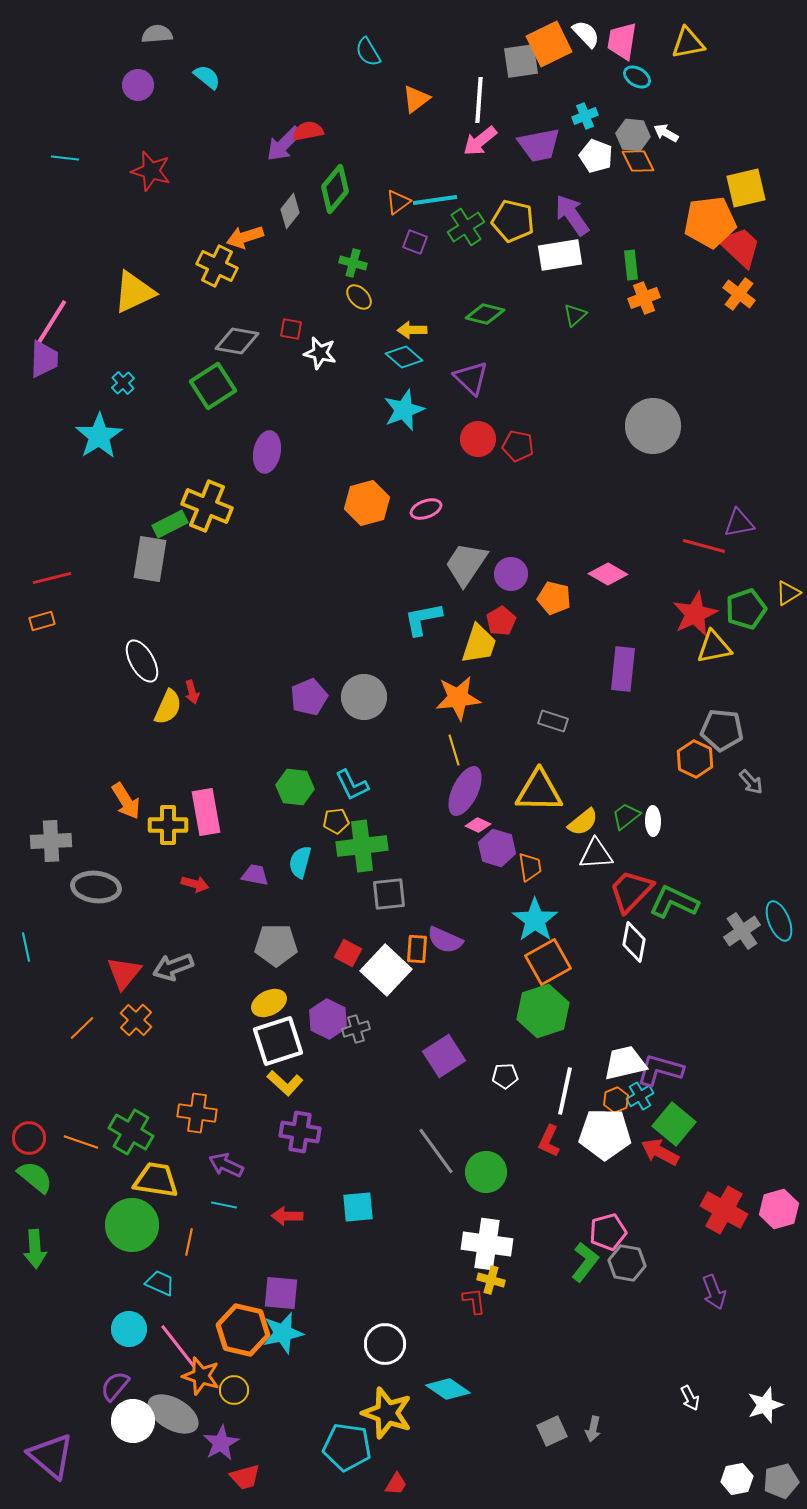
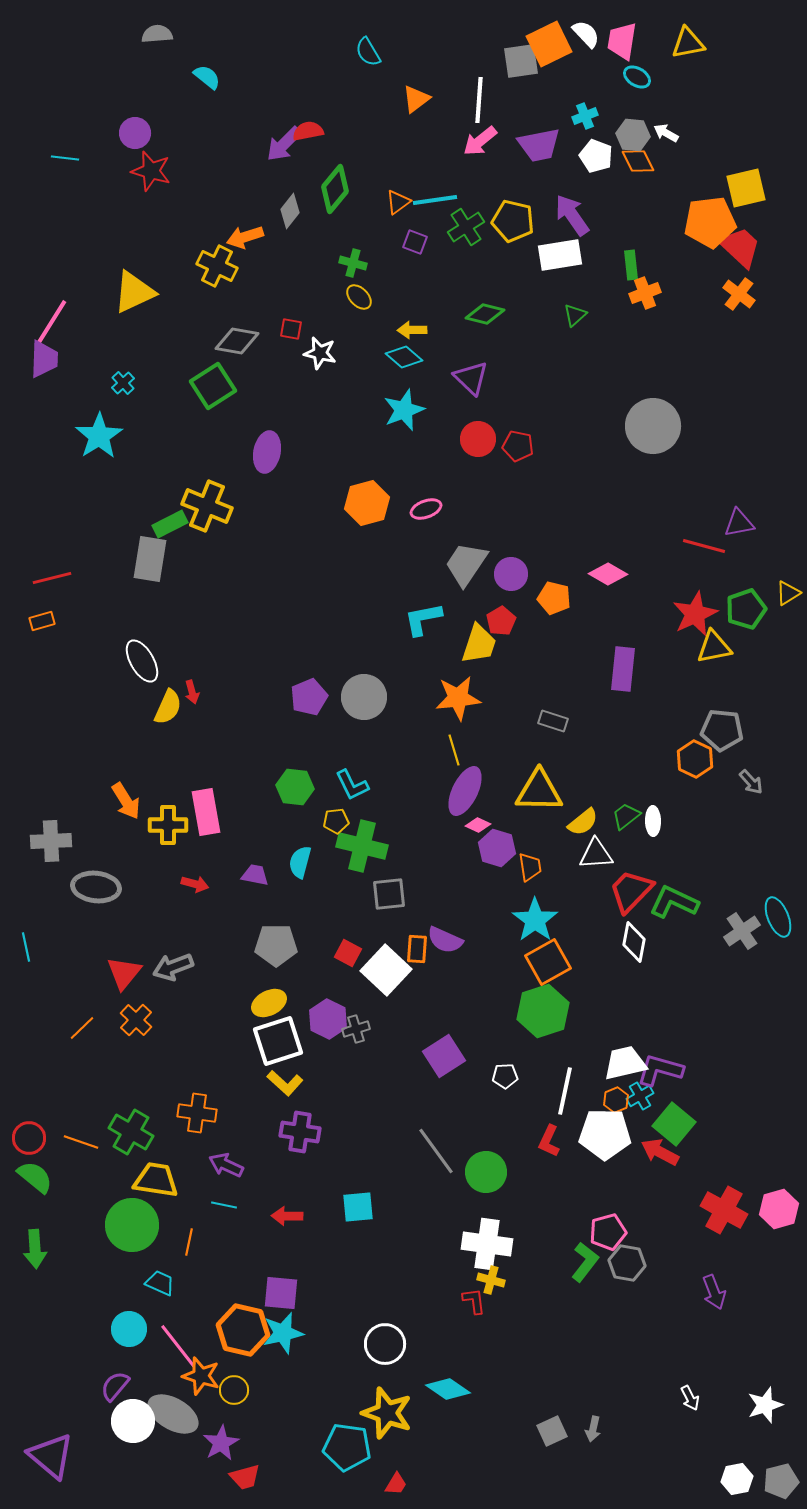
purple circle at (138, 85): moved 3 px left, 48 px down
orange cross at (644, 298): moved 1 px right, 5 px up
green cross at (362, 846): rotated 21 degrees clockwise
cyan ellipse at (779, 921): moved 1 px left, 4 px up
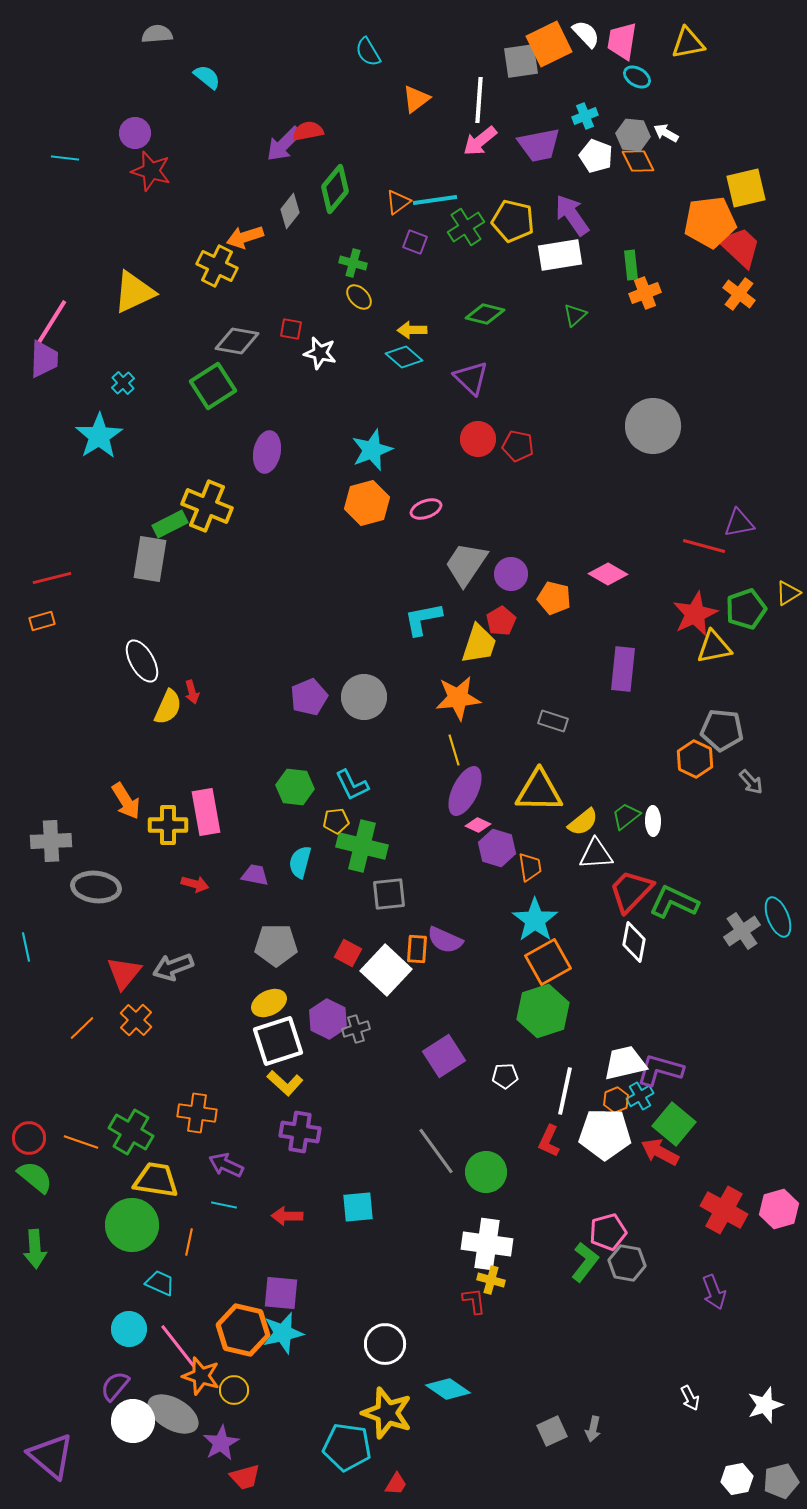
cyan star at (404, 410): moved 32 px left, 40 px down
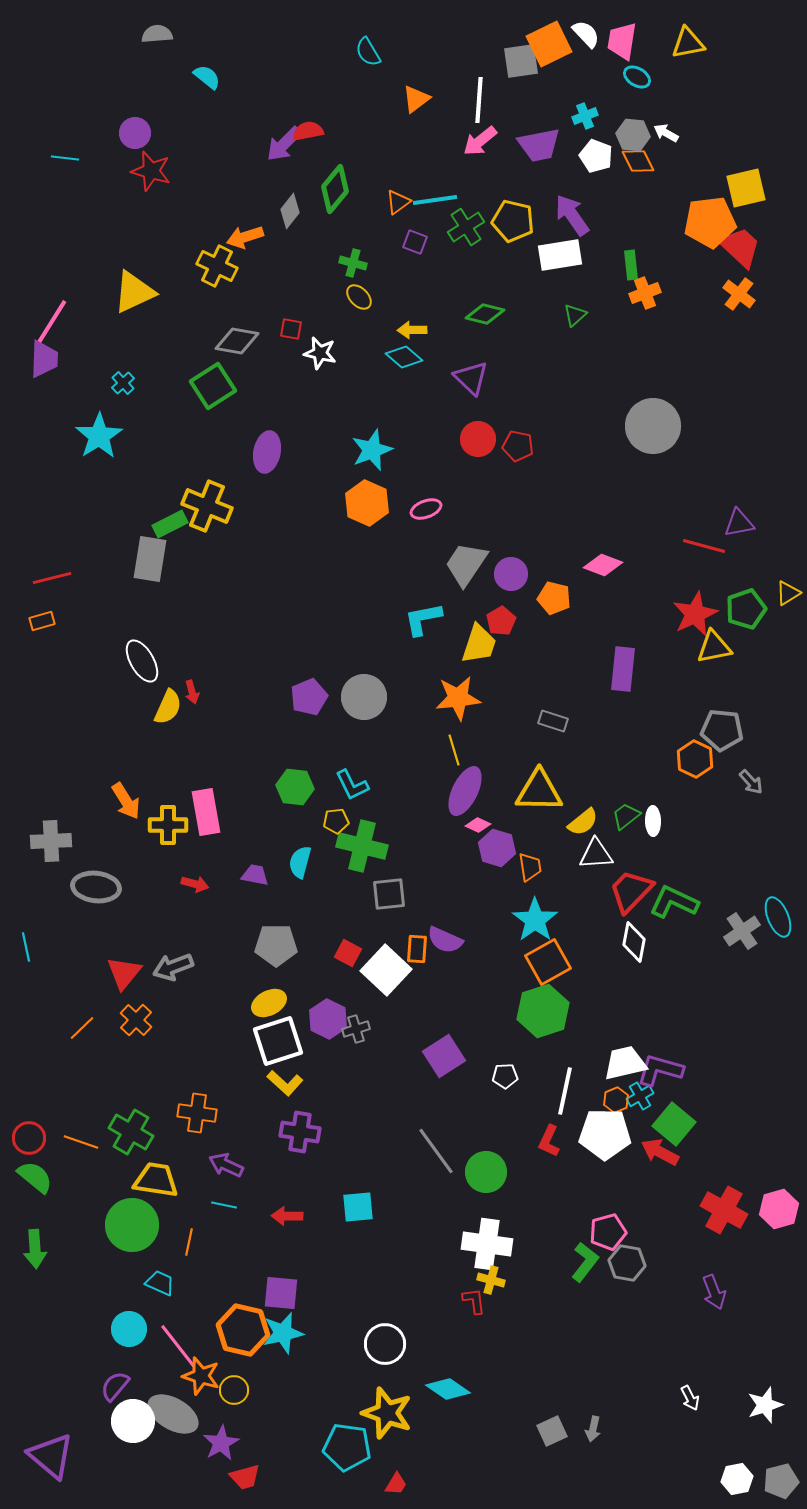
orange hexagon at (367, 503): rotated 21 degrees counterclockwise
pink diamond at (608, 574): moved 5 px left, 9 px up; rotated 9 degrees counterclockwise
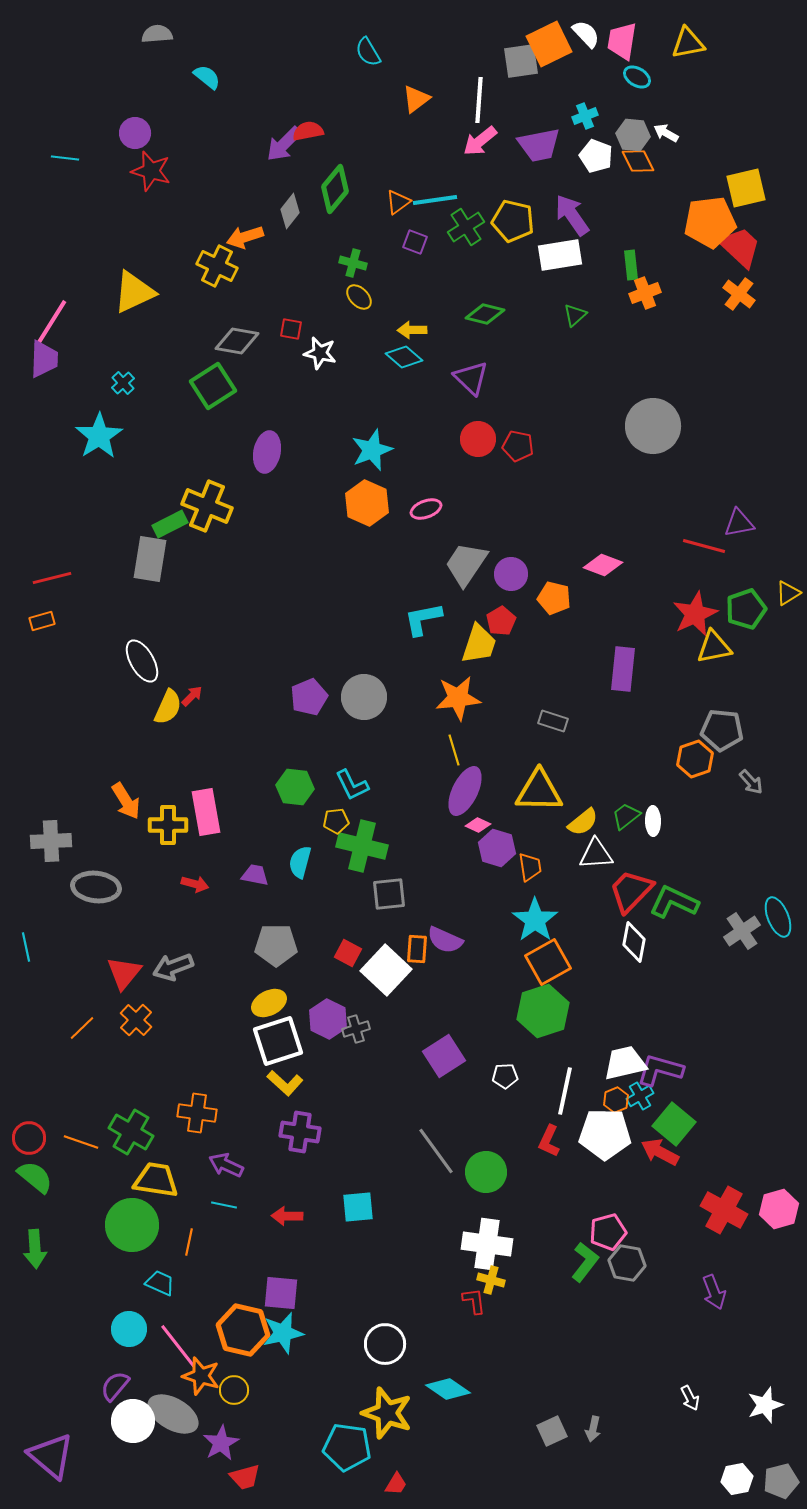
red arrow at (192, 692): moved 4 px down; rotated 120 degrees counterclockwise
orange hexagon at (695, 759): rotated 15 degrees clockwise
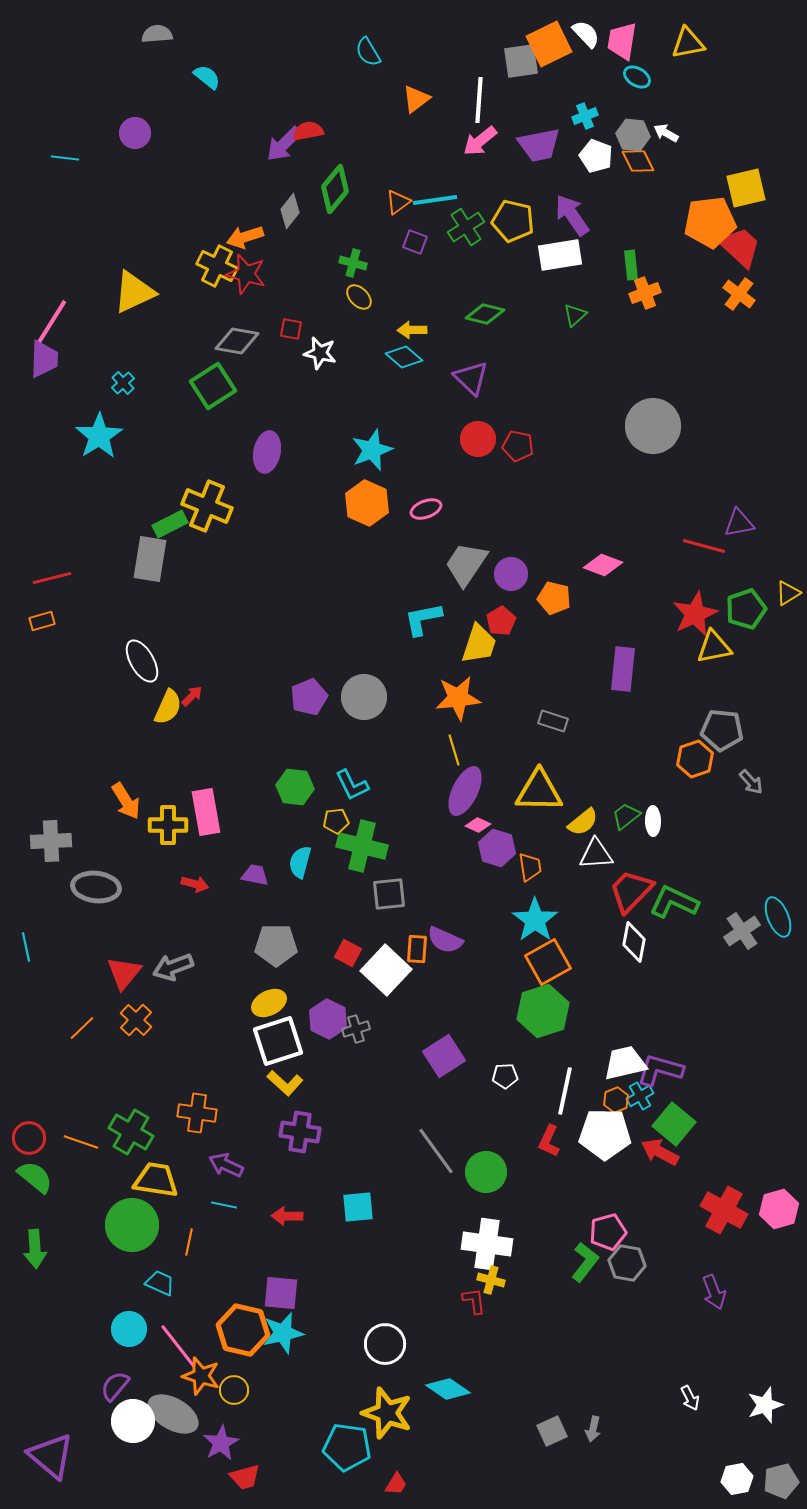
red star at (151, 171): moved 95 px right, 103 px down
